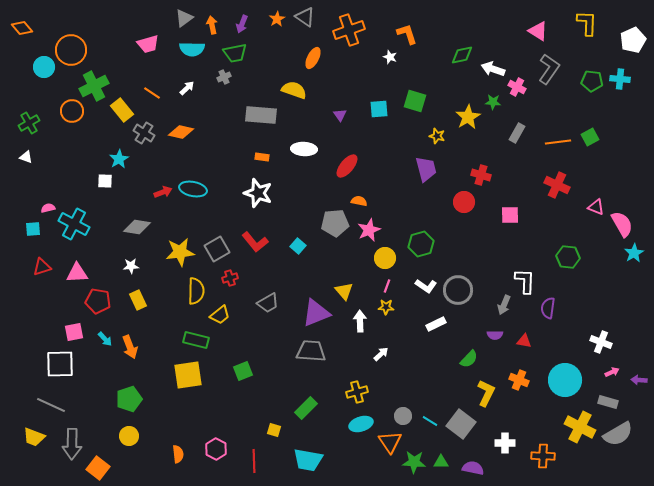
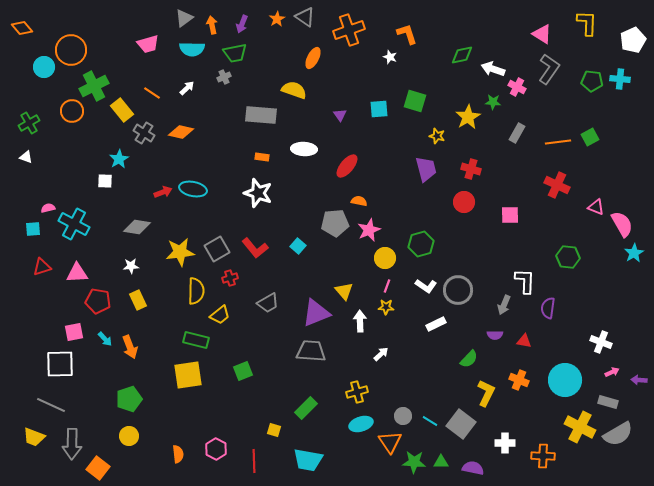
pink triangle at (538, 31): moved 4 px right, 3 px down
red cross at (481, 175): moved 10 px left, 6 px up
red L-shape at (255, 242): moved 6 px down
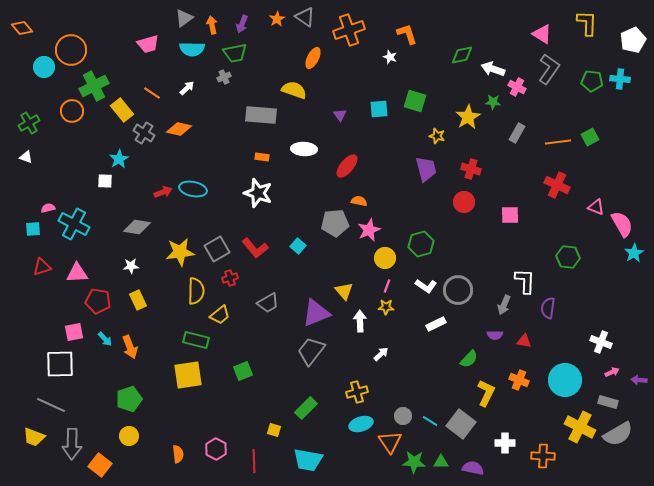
orange diamond at (181, 132): moved 2 px left, 3 px up
gray trapezoid at (311, 351): rotated 56 degrees counterclockwise
orange square at (98, 468): moved 2 px right, 3 px up
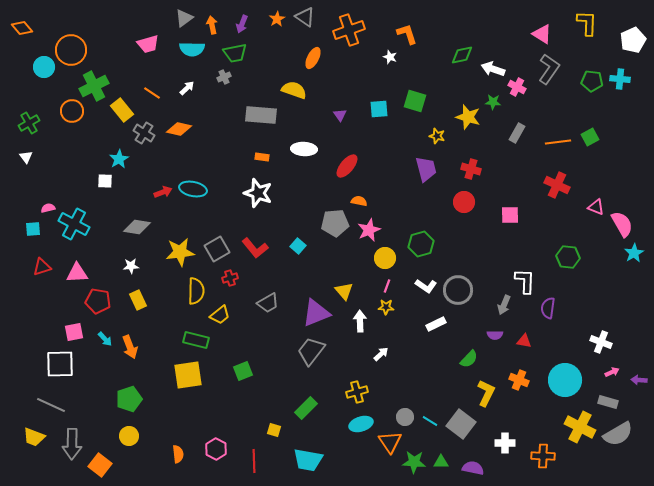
yellow star at (468, 117): rotated 25 degrees counterclockwise
white triangle at (26, 157): rotated 32 degrees clockwise
gray circle at (403, 416): moved 2 px right, 1 px down
